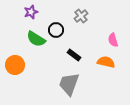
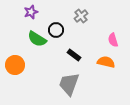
green semicircle: moved 1 px right
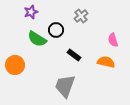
gray trapezoid: moved 4 px left, 2 px down
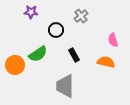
purple star: rotated 24 degrees clockwise
green semicircle: moved 1 px right, 15 px down; rotated 66 degrees counterclockwise
black rectangle: rotated 24 degrees clockwise
gray trapezoid: rotated 20 degrees counterclockwise
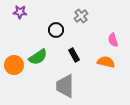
purple star: moved 11 px left
green semicircle: moved 3 px down
orange circle: moved 1 px left
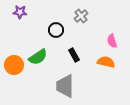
pink semicircle: moved 1 px left, 1 px down
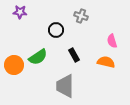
gray cross: rotated 32 degrees counterclockwise
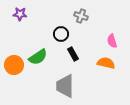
purple star: moved 2 px down
black circle: moved 5 px right, 4 px down
black rectangle: moved 1 px left, 1 px up
orange semicircle: moved 1 px down
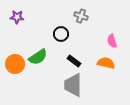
purple star: moved 3 px left, 3 px down
black rectangle: moved 1 px right, 7 px down; rotated 24 degrees counterclockwise
orange circle: moved 1 px right, 1 px up
gray trapezoid: moved 8 px right, 1 px up
